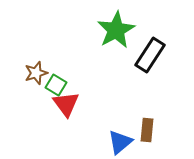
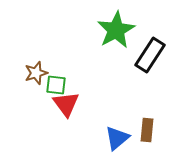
green square: rotated 25 degrees counterclockwise
blue triangle: moved 3 px left, 4 px up
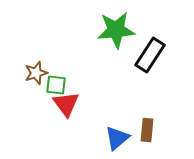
green star: rotated 24 degrees clockwise
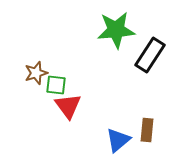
red triangle: moved 2 px right, 2 px down
blue triangle: moved 1 px right, 2 px down
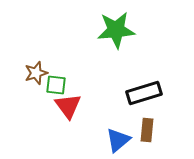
black rectangle: moved 6 px left, 38 px down; rotated 40 degrees clockwise
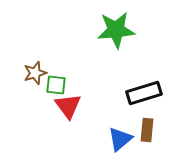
brown star: moved 1 px left
blue triangle: moved 2 px right, 1 px up
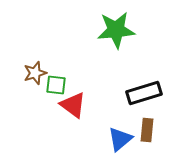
red triangle: moved 5 px right, 1 px up; rotated 16 degrees counterclockwise
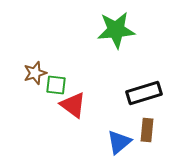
blue triangle: moved 1 px left, 3 px down
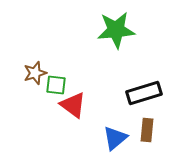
blue triangle: moved 4 px left, 4 px up
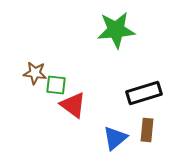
brown star: rotated 25 degrees clockwise
